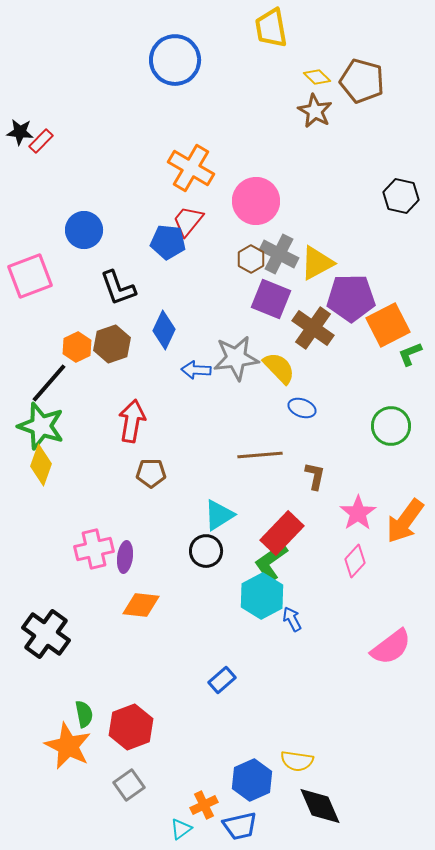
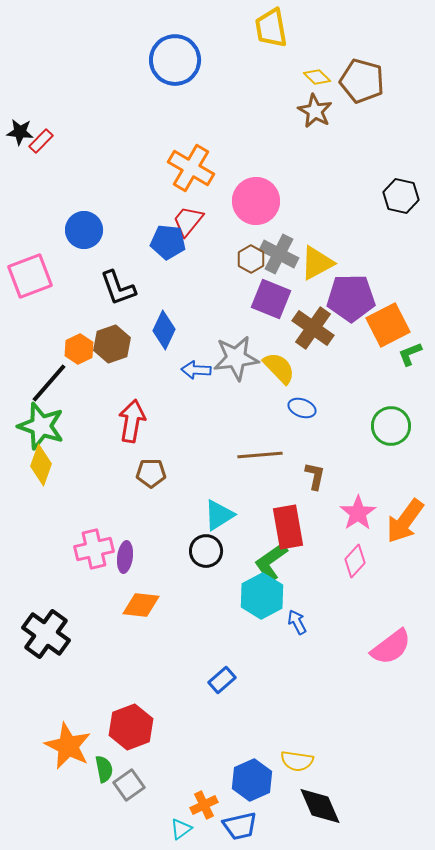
orange hexagon at (77, 347): moved 2 px right, 2 px down
red rectangle at (282, 533): moved 6 px right, 6 px up; rotated 54 degrees counterclockwise
blue arrow at (292, 619): moved 5 px right, 3 px down
green semicircle at (84, 714): moved 20 px right, 55 px down
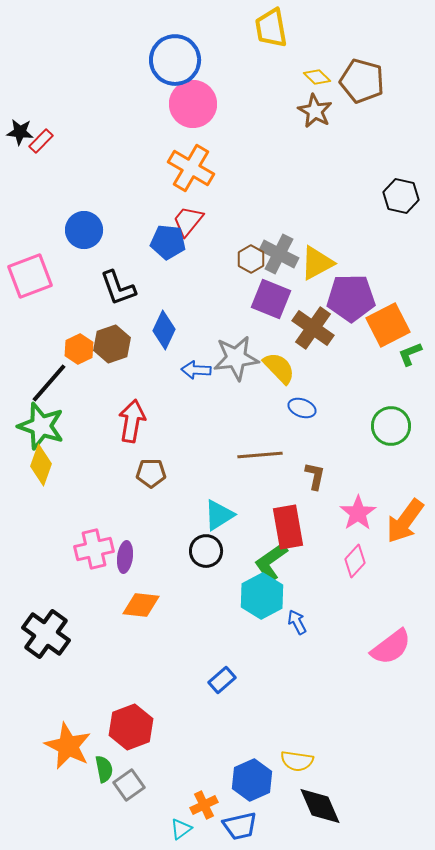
pink circle at (256, 201): moved 63 px left, 97 px up
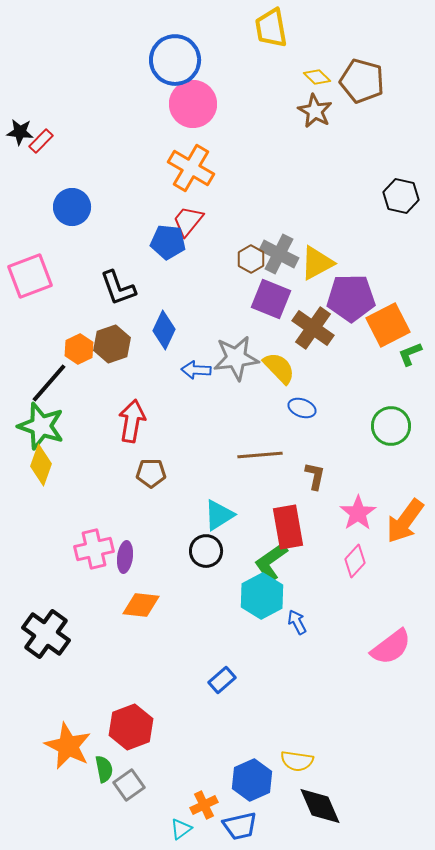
blue circle at (84, 230): moved 12 px left, 23 px up
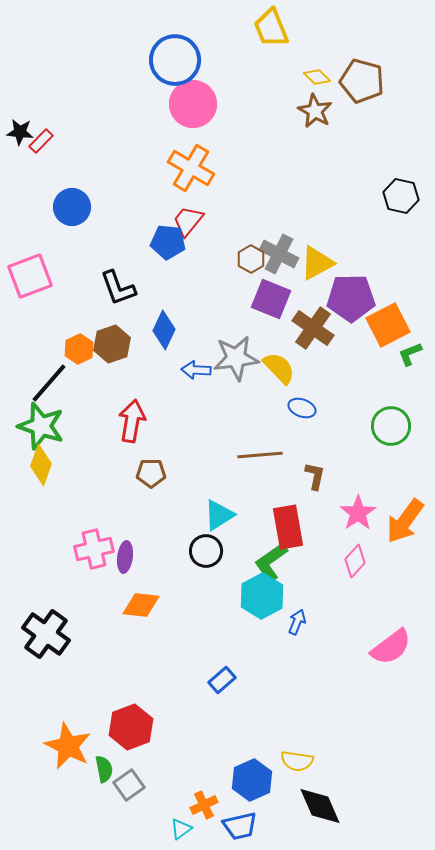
yellow trapezoid at (271, 28): rotated 12 degrees counterclockwise
blue arrow at (297, 622): rotated 50 degrees clockwise
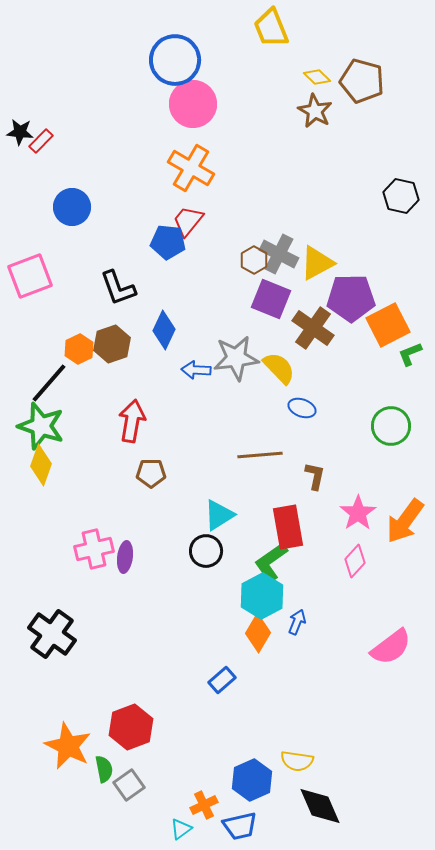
brown hexagon at (251, 259): moved 3 px right, 1 px down
orange diamond at (141, 605): moved 117 px right, 28 px down; rotated 66 degrees counterclockwise
black cross at (46, 634): moved 6 px right
